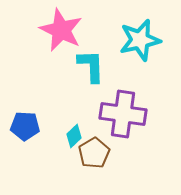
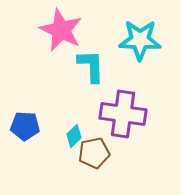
cyan star: rotated 15 degrees clockwise
brown pentagon: rotated 20 degrees clockwise
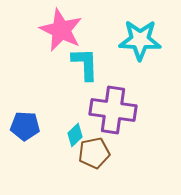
cyan L-shape: moved 6 px left, 2 px up
purple cross: moved 10 px left, 4 px up
cyan diamond: moved 1 px right, 1 px up
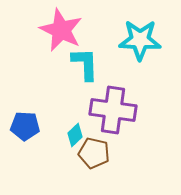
brown pentagon: rotated 24 degrees clockwise
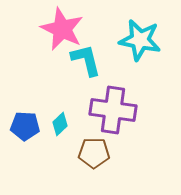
pink star: moved 1 px right, 1 px up
cyan star: rotated 9 degrees clockwise
cyan L-shape: moved 1 px right, 4 px up; rotated 12 degrees counterclockwise
cyan diamond: moved 15 px left, 11 px up
brown pentagon: rotated 12 degrees counterclockwise
